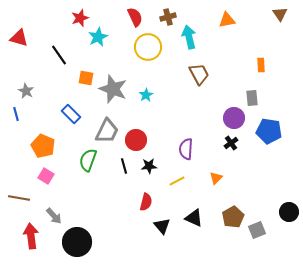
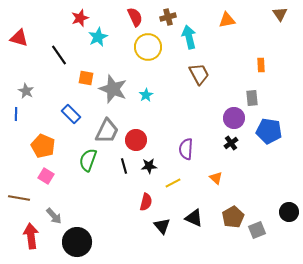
blue line at (16, 114): rotated 16 degrees clockwise
orange triangle at (216, 178): rotated 32 degrees counterclockwise
yellow line at (177, 181): moved 4 px left, 2 px down
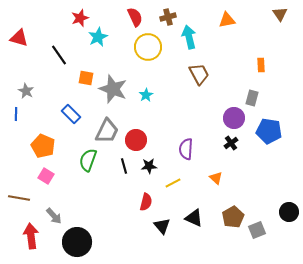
gray rectangle at (252, 98): rotated 21 degrees clockwise
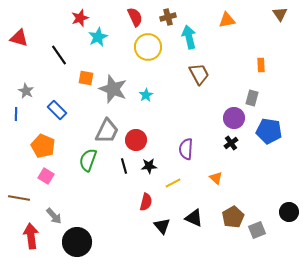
blue rectangle at (71, 114): moved 14 px left, 4 px up
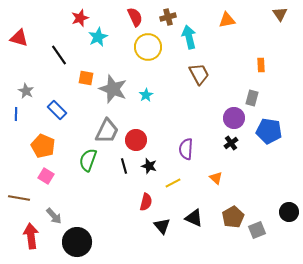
black star at (149, 166): rotated 21 degrees clockwise
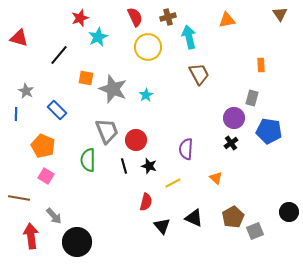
black line at (59, 55): rotated 75 degrees clockwise
gray trapezoid at (107, 131): rotated 48 degrees counterclockwise
green semicircle at (88, 160): rotated 20 degrees counterclockwise
gray square at (257, 230): moved 2 px left, 1 px down
